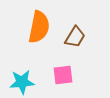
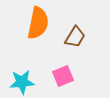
orange semicircle: moved 1 px left, 4 px up
pink square: moved 1 px down; rotated 15 degrees counterclockwise
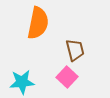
brown trapezoid: moved 13 px down; rotated 45 degrees counterclockwise
pink square: moved 4 px right, 1 px down; rotated 25 degrees counterclockwise
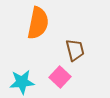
pink square: moved 7 px left
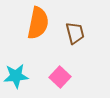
brown trapezoid: moved 17 px up
cyan star: moved 6 px left, 6 px up
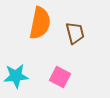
orange semicircle: moved 2 px right
pink square: rotated 15 degrees counterclockwise
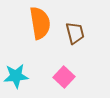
orange semicircle: rotated 20 degrees counterclockwise
pink square: moved 4 px right; rotated 15 degrees clockwise
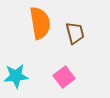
pink square: rotated 10 degrees clockwise
